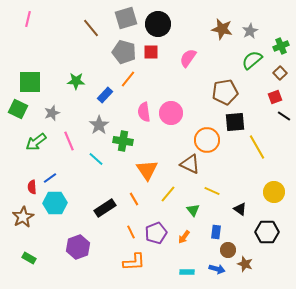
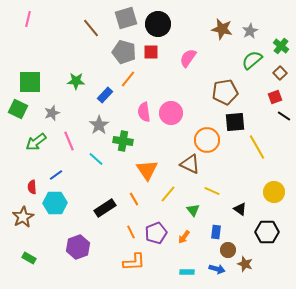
green cross at (281, 46): rotated 28 degrees counterclockwise
blue line at (50, 178): moved 6 px right, 3 px up
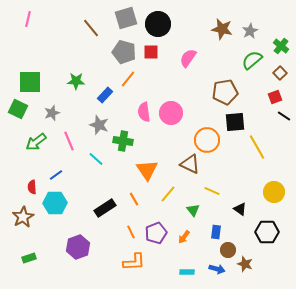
gray star at (99, 125): rotated 18 degrees counterclockwise
green rectangle at (29, 258): rotated 48 degrees counterclockwise
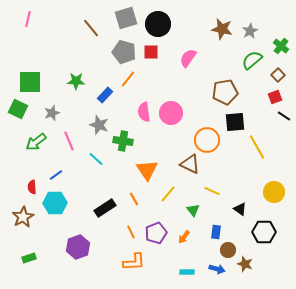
brown square at (280, 73): moved 2 px left, 2 px down
black hexagon at (267, 232): moved 3 px left
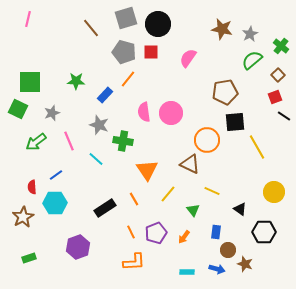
gray star at (250, 31): moved 3 px down
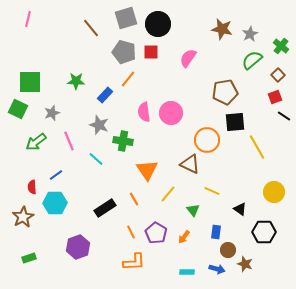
purple pentagon at (156, 233): rotated 20 degrees counterclockwise
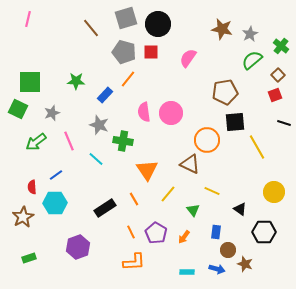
red square at (275, 97): moved 2 px up
black line at (284, 116): moved 7 px down; rotated 16 degrees counterclockwise
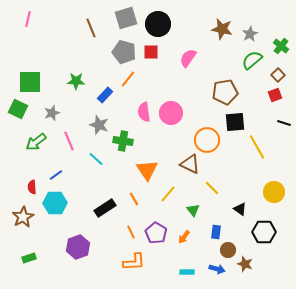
brown line at (91, 28): rotated 18 degrees clockwise
yellow line at (212, 191): moved 3 px up; rotated 21 degrees clockwise
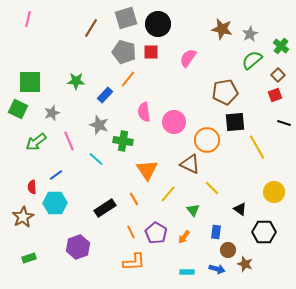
brown line at (91, 28): rotated 54 degrees clockwise
pink circle at (171, 113): moved 3 px right, 9 px down
